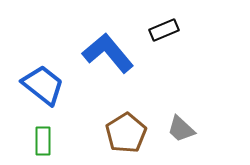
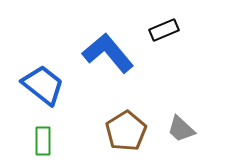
brown pentagon: moved 2 px up
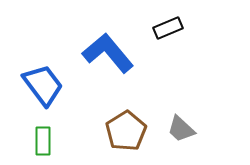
black rectangle: moved 4 px right, 2 px up
blue trapezoid: rotated 15 degrees clockwise
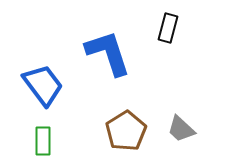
black rectangle: rotated 52 degrees counterclockwise
blue L-shape: rotated 22 degrees clockwise
